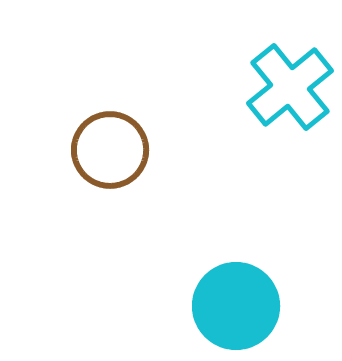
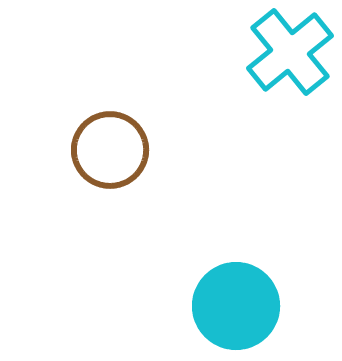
cyan cross: moved 35 px up
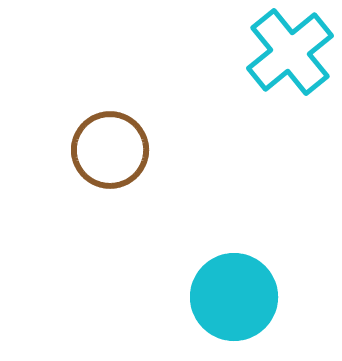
cyan circle: moved 2 px left, 9 px up
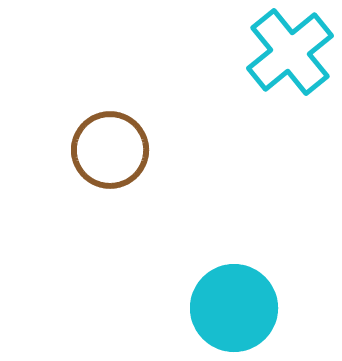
cyan circle: moved 11 px down
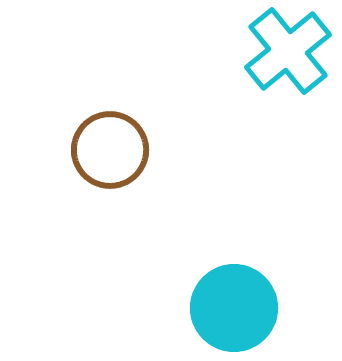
cyan cross: moved 2 px left, 1 px up
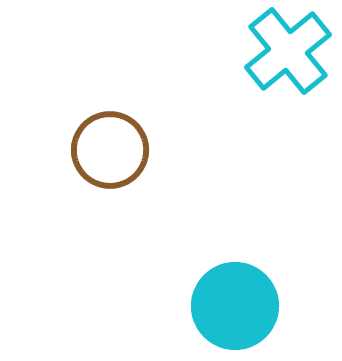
cyan circle: moved 1 px right, 2 px up
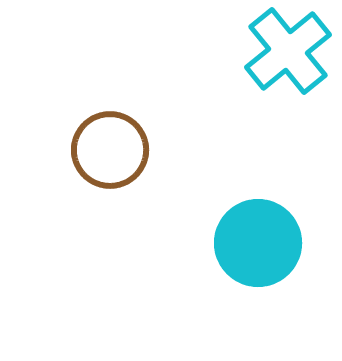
cyan circle: moved 23 px right, 63 px up
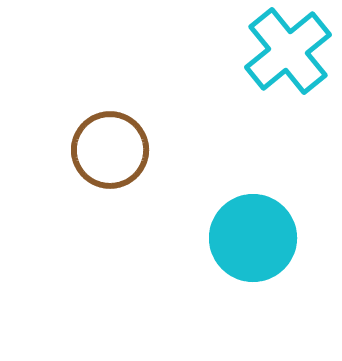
cyan circle: moved 5 px left, 5 px up
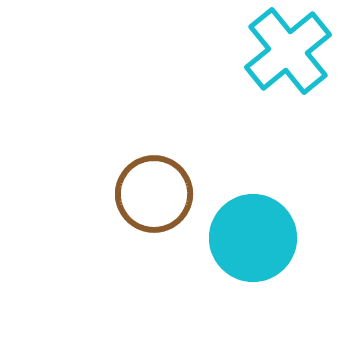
brown circle: moved 44 px right, 44 px down
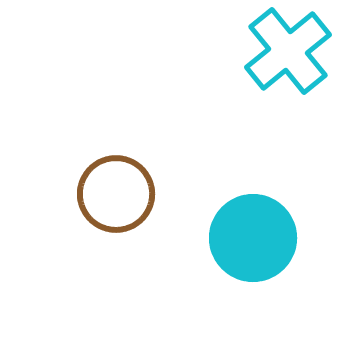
brown circle: moved 38 px left
